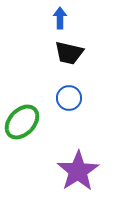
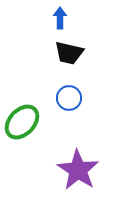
purple star: moved 1 px up; rotated 6 degrees counterclockwise
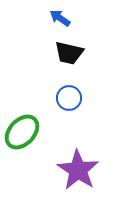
blue arrow: rotated 55 degrees counterclockwise
green ellipse: moved 10 px down
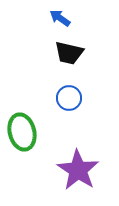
green ellipse: rotated 57 degrees counterclockwise
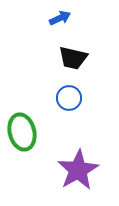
blue arrow: rotated 120 degrees clockwise
black trapezoid: moved 4 px right, 5 px down
purple star: rotated 9 degrees clockwise
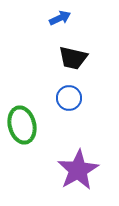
green ellipse: moved 7 px up
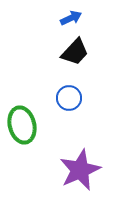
blue arrow: moved 11 px right
black trapezoid: moved 2 px right, 6 px up; rotated 60 degrees counterclockwise
purple star: moved 2 px right; rotated 6 degrees clockwise
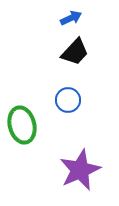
blue circle: moved 1 px left, 2 px down
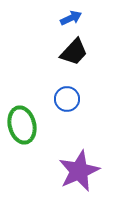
black trapezoid: moved 1 px left
blue circle: moved 1 px left, 1 px up
purple star: moved 1 px left, 1 px down
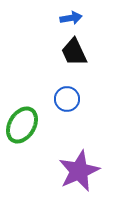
blue arrow: rotated 15 degrees clockwise
black trapezoid: rotated 112 degrees clockwise
green ellipse: rotated 45 degrees clockwise
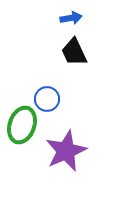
blue circle: moved 20 px left
green ellipse: rotated 12 degrees counterclockwise
purple star: moved 13 px left, 20 px up
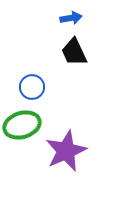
blue circle: moved 15 px left, 12 px up
green ellipse: rotated 54 degrees clockwise
